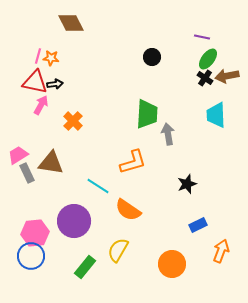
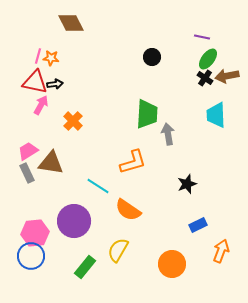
pink trapezoid: moved 10 px right, 4 px up
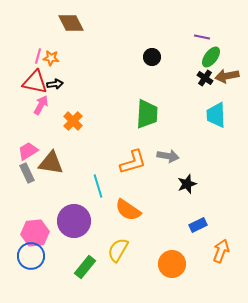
green ellipse: moved 3 px right, 2 px up
gray arrow: moved 22 px down; rotated 110 degrees clockwise
cyan line: rotated 40 degrees clockwise
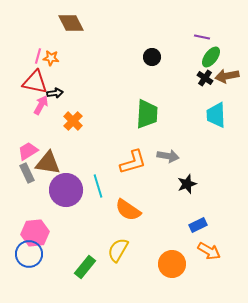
black arrow: moved 9 px down
brown triangle: moved 3 px left
purple circle: moved 8 px left, 31 px up
orange arrow: moved 12 px left; rotated 100 degrees clockwise
blue circle: moved 2 px left, 2 px up
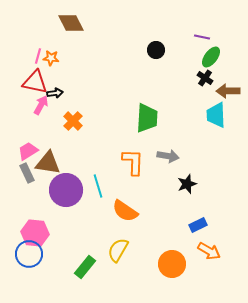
black circle: moved 4 px right, 7 px up
brown arrow: moved 1 px right, 15 px down; rotated 10 degrees clockwise
green trapezoid: moved 4 px down
orange L-shape: rotated 72 degrees counterclockwise
orange semicircle: moved 3 px left, 1 px down
pink hexagon: rotated 12 degrees clockwise
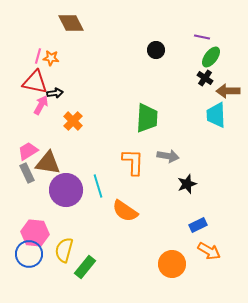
yellow semicircle: moved 54 px left; rotated 15 degrees counterclockwise
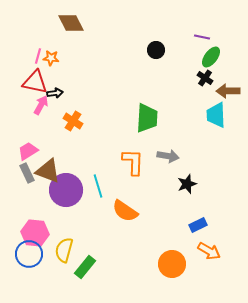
orange cross: rotated 12 degrees counterclockwise
brown triangle: moved 8 px down; rotated 12 degrees clockwise
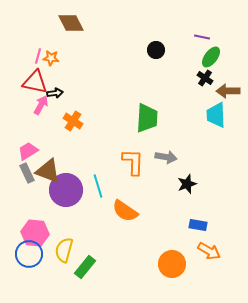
gray arrow: moved 2 px left, 1 px down
blue rectangle: rotated 36 degrees clockwise
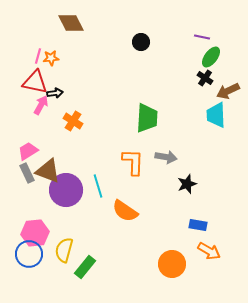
black circle: moved 15 px left, 8 px up
orange star: rotated 14 degrees counterclockwise
brown arrow: rotated 25 degrees counterclockwise
pink hexagon: rotated 12 degrees counterclockwise
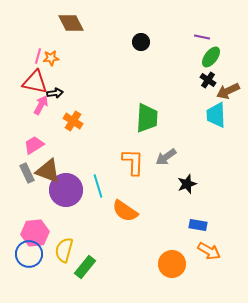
black cross: moved 3 px right, 2 px down
pink trapezoid: moved 6 px right, 6 px up
gray arrow: rotated 135 degrees clockwise
